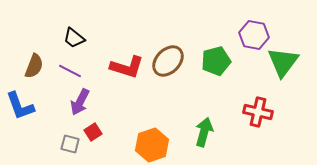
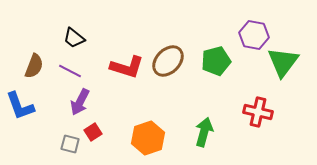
orange hexagon: moved 4 px left, 7 px up
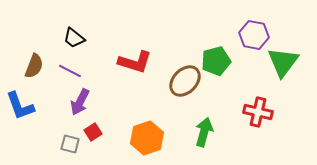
brown ellipse: moved 17 px right, 20 px down
red L-shape: moved 8 px right, 5 px up
orange hexagon: moved 1 px left
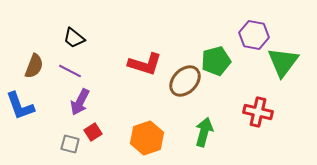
red L-shape: moved 10 px right, 2 px down
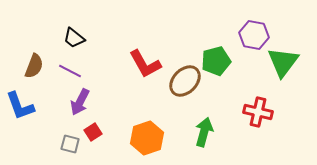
red L-shape: rotated 44 degrees clockwise
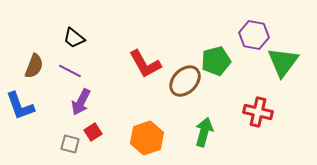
purple arrow: moved 1 px right
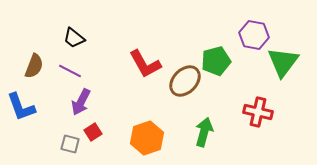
blue L-shape: moved 1 px right, 1 px down
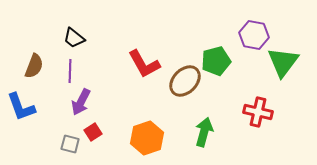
red L-shape: moved 1 px left
purple line: rotated 65 degrees clockwise
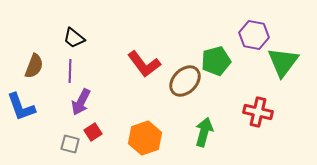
red L-shape: rotated 8 degrees counterclockwise
orange hexagon: moved 2 px left
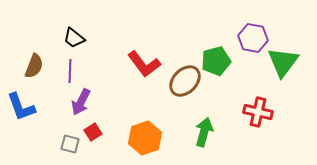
purple hexagon: moved 1 px left, 3 px down
